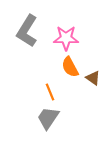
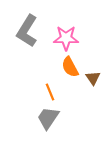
brown triangle: rotated 21 degrees clockwise
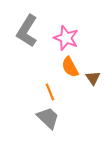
pink star: rotated 20 degrees clockwise
gray trapezoid: rotated 100 degrees clockwise
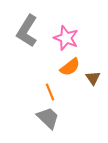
orange semicircle: rotated 100 degrees counterclockwise
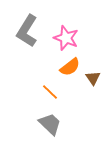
orange line: rotated 24 degrees counterclockwise
gray trapezoid: moved 2 px right, 6 px down
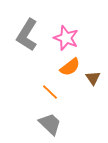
gray L-shape: moved 4 px down
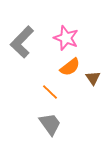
gray L-shape: moved 5 px left, 7 px down; rotated 12 degrees clockwise
gray trapezoid: rotated 10 degrees clockwise
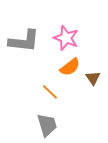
gray L-shape: moved 2 px right, 1 px up; rotated 128 degrees counterclockwise
gray trapezoid: moved 3 px left, 1 px down; rotated 20 degrees clockwise
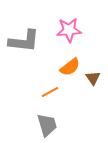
pink star: moved 3 px right, 8 px up; rotated 25 degrees counterclockwise
orange line: rotated 72 degrees counterclockwise
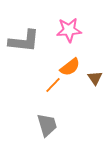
brown triangle: moved 2 px right
orange line: moved 3 px right, 7 px up; rotated 18 degrees counterclockwise
